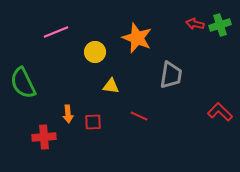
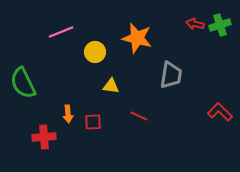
pink line: moved 5 px right
orange star: rotated 8 degrees counterclockwise
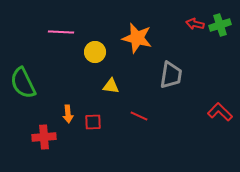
pink line: rotated 25 degrees clockwise
